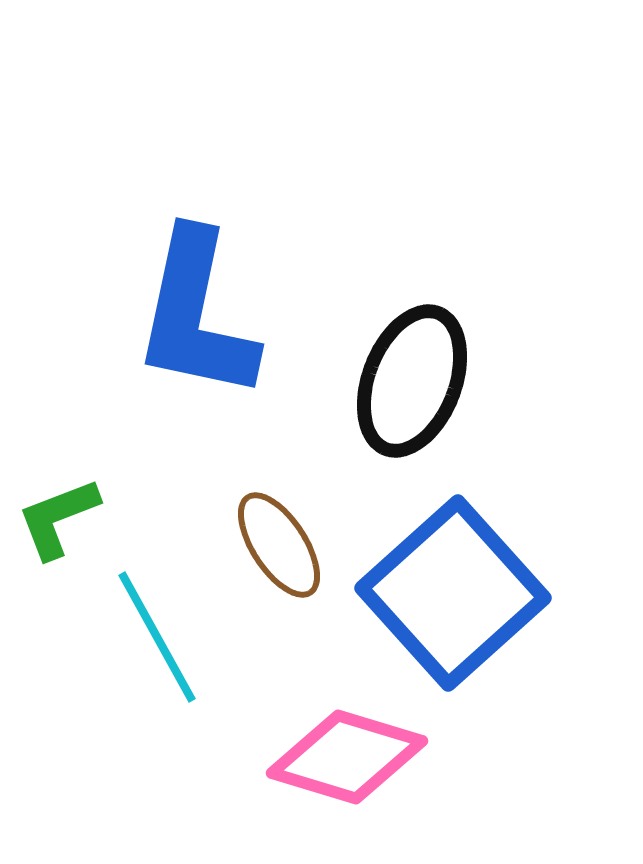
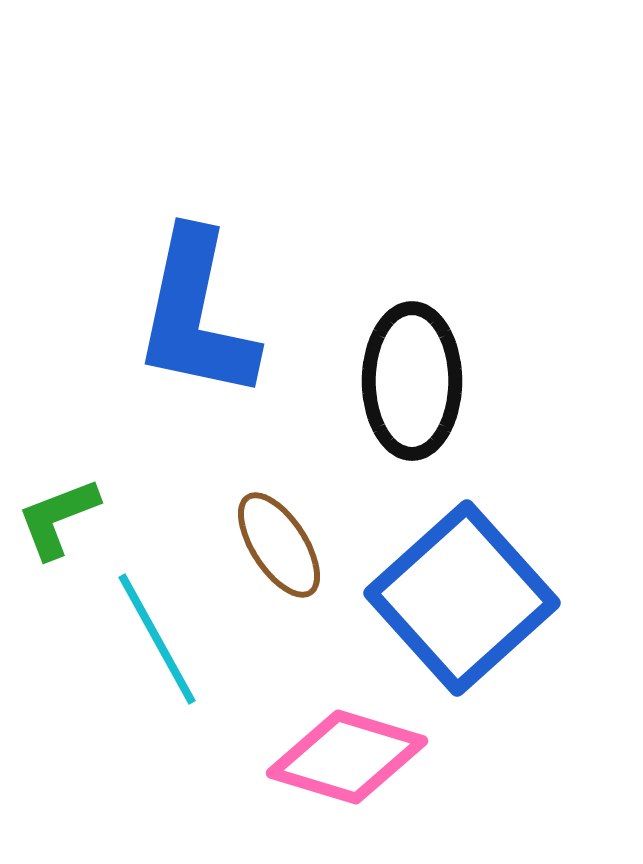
black ellipse: rotated 21 degrees counterclockwise
blue square: moved 9 px right, 5 px down
cyan line: moved 2 px down
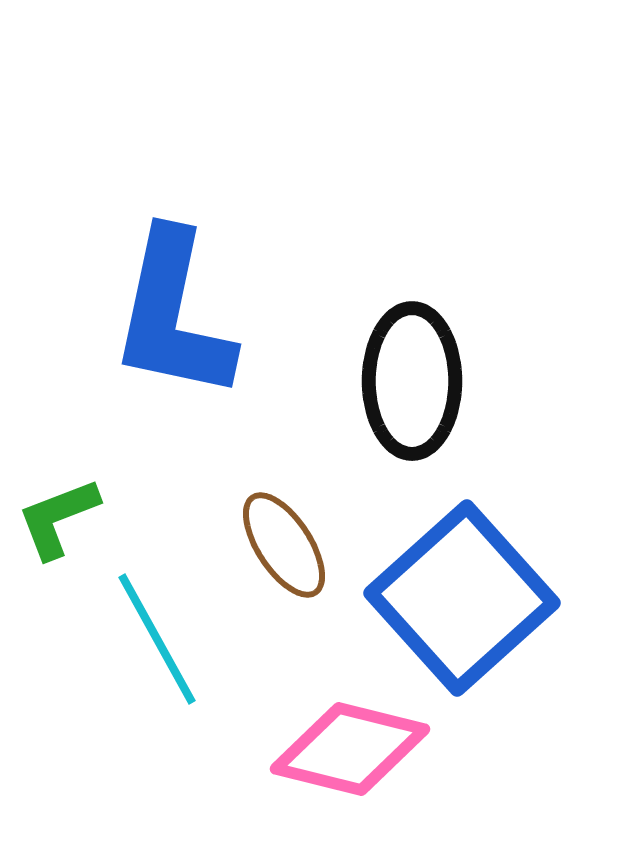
blue L-shape: moved 23 px left
brown ellipse: moved 5 px right
pink diamond: moved 3 px right, 8 px up; rotated 3 degrees counterclockwise
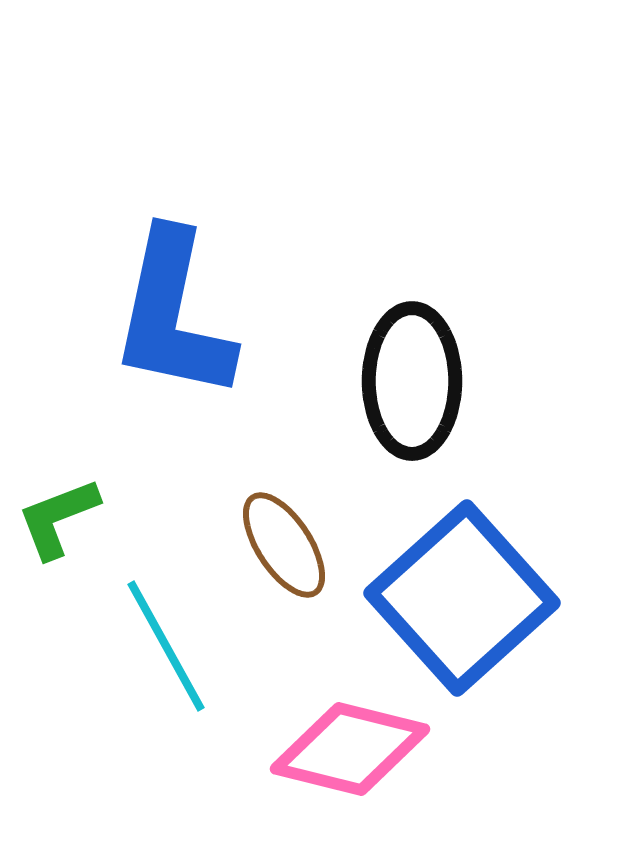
cyan line: moved 9 px right, 7 px down
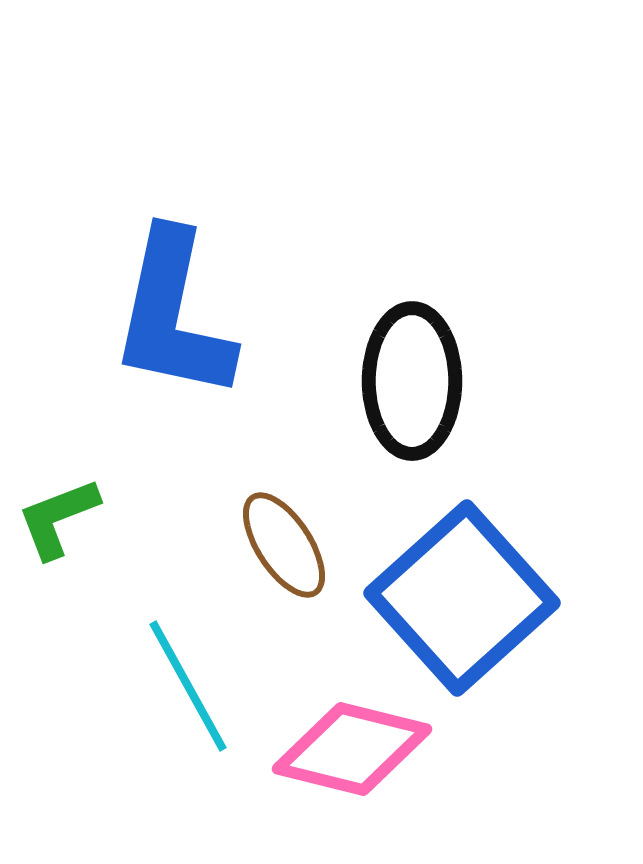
cyan line: moved 22 px right, 40 px down
pink diamond: moved 2 px right
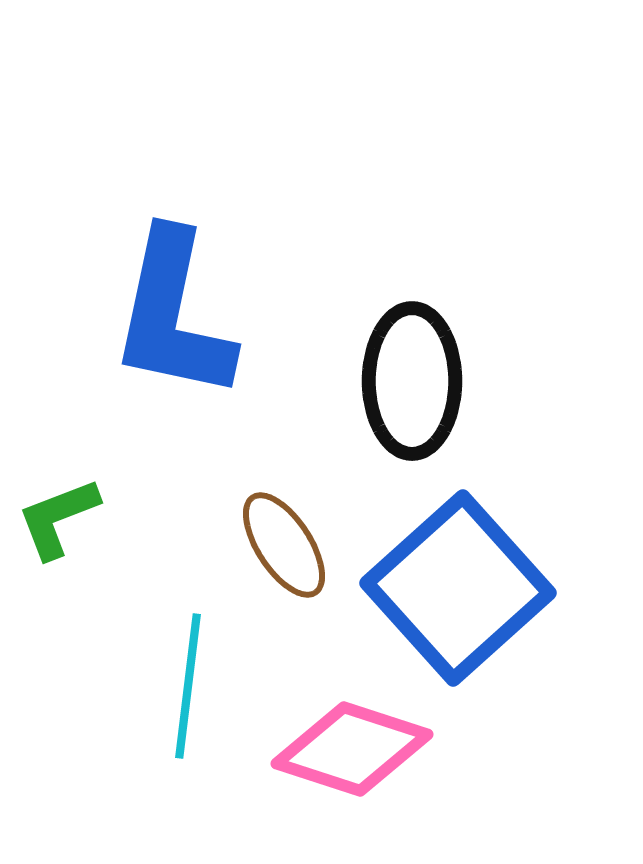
blue square: moved 4 px left, 10 px up
cyan line: rotated 36 degrees clockwise
pink diamond: rotated 4 degrees clockwise
